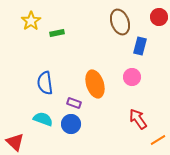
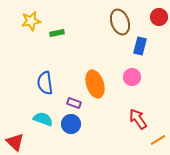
yellow star: rotated 24 degrees clockwise
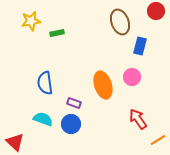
red circle: moved 3 px left, 6 px up
orange ellipse: moved 8 px right, 1 px down
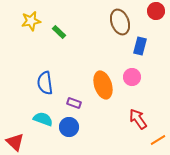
green rectangle: moved 2 px right, 1 px up; rotated 56 degrees clockwise
blue circle: moved 2 px left, 3 px down
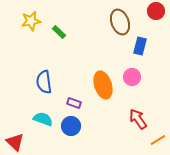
blue semicircle: moved 1 px left, 1 px up
blue circle: moved 2 px right, 1 px up
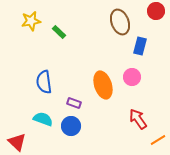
red triangle: moved 2 px right
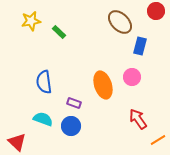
brown ellipse: rotated 25 degrees counterclockwise
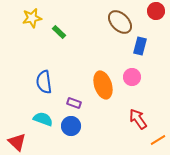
yellow star: moved 1 px right, 3 px up
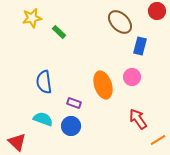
red circle: moved 1 px right
